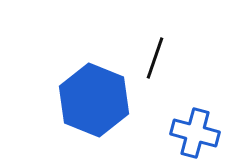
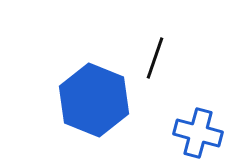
blue cross: moved 3 px right
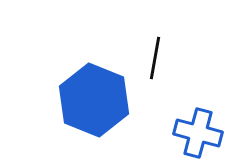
black line: rotated 9 degrees counterclockwise
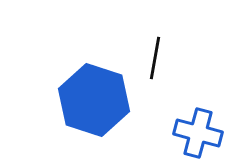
blue hexagon: rotated 4 degrees counterclockwise
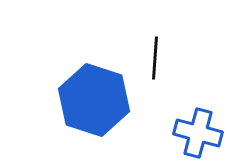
black line: rotated 6 degrees counterclockwise
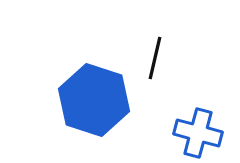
black line: rotated 9 degrees clockwise
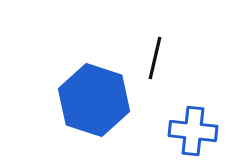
blue cross: moved 5 px left, 2 px up; rotated 9 degrees counterclockwise
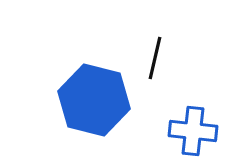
blue hexagon: rotated 4 degrees counterclockwise
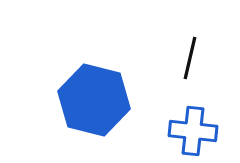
black line: moved 35 px right
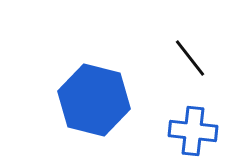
black line: rotated 51 degrees counterclockwise
